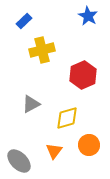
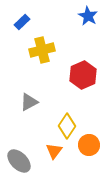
blue rectangle: moved 2 px left, 1 px down
gray triangle: moved 2 px left, 2 px up
yellow diamond: moved 8 px down; rotated 40 degrees counterclockwise
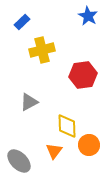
red hexagon: rotated 16 degrees clockwise
yellow diamond: rotated 35 degrees counterclockwise
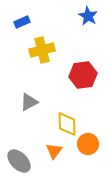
blue rectangle: rotated 21 degrees clockwise
yellow diamond: moved 2 px up
orange circle: moved 1 px left, 1 px up
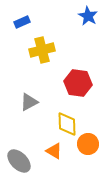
red hexagon: moved 5 px left, 8 px down; rotated 16 degrees clockwise
orange triangle: rotated 36 degrees counterclockwise
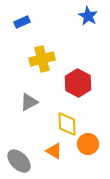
yellow cross: moved 9 px down
red hexagon: rotated 20 degrees clockwise
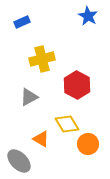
red hexagon: moved 1 px left, 2 px down
gray triangle: moved 5 px up
yellow diamond: rotated 30 degrees counterclockwise
orange triangle: moved 13 px left, 12 px up
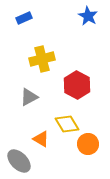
blue rectangle: moved 2 px right, 4 px up
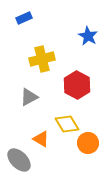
blue star: moved 20 px down
orange circle: moved 1 px up
gray ellipse: moved 1 px up
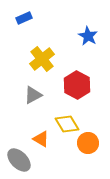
yellow cross: rotated 25 degrees counterclockwise
gray triangle: moved 4 px right, 2 px up
